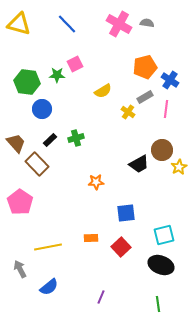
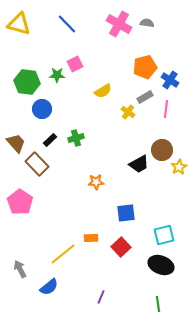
yellow line: moved 15 px right, 7 px down; rotated 28 degrees counterclockwise
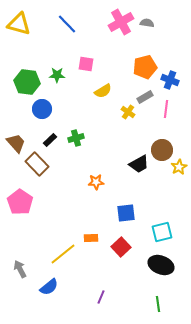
pink cross: moved 2 px right, 2 px up; rotated 30 degrees clockwise
pink square: moved 11 px right; rotated 35 degrees clockwise
blue cross: rotated 12 degrees counterclockwise
cyan square: moved 2 px left, 3 px up
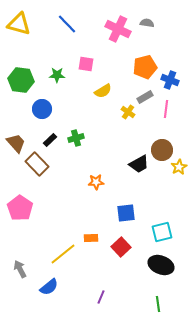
pink cross: moved 3 px left, 7 px down; rotated 35 degrees counterclockwise
green hexagon: moved 6 px left, 2 px up
pink pentagon: moved 6 px down
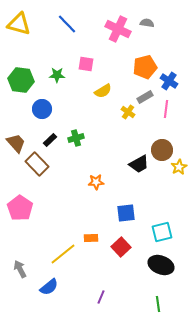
blue cross: moved 1 px left, 1 px down; rotated 12 degrees clockwise
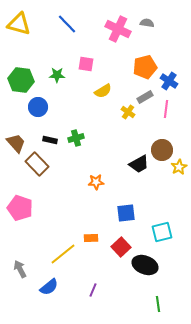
blue circle: moved 4 px left, 2 px up
black rectangle: rotated 56 degrees clockwise
pink pentagon: rotated 15 degrees counterclockwise
black ellipse: moved 16 px left
purple line: moved 8 px left, 7 px up
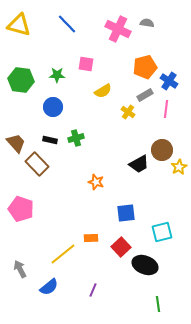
yellow triangle: moved 1 px down
gray rectangle: moved 2 px up
blue circle: moved 15 px right
orange star: rotated 21 degrees clockwise
pink pentagon: moved 1 px right, 1 px down
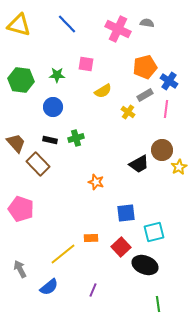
brown rectangle: moved 1 px right
cyan square: moved 8 px left
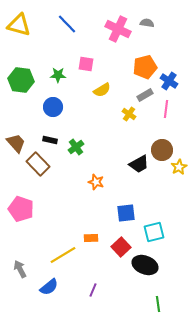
green star: moved 1 px right
yellow semicircle: moved 1 px left, 1 px up
yellow cross: moved 1 px right, 2 px down
green cross: moved 9 px down; rotated 21 degrees counterclockwise
yellow line: moved 1 px down; rotated 8 degrees clockwise
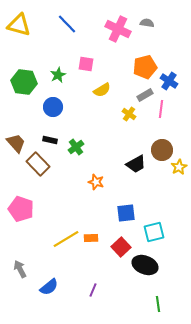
green star: rotated 28 degrees counterclockwise
green hexagon: moved 3 px right, 2 px down
pink line: moved 5 px left
black trapezoid: moved 3 px left
yellow line: moved 3 px right, 16 px up
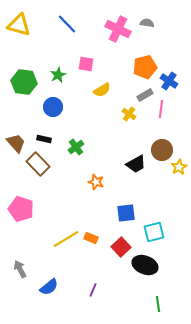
black rectangle: moved 6 px left, 1 px up
orange rectangle: rotated 24 degrees clockwise
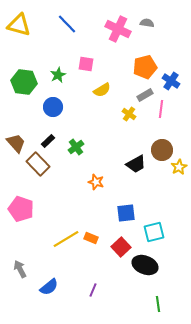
blue cross: moved 2 px right
black rectangle: moved 4 px right, 2 px down; rotated 56 degrees counterclockwise
